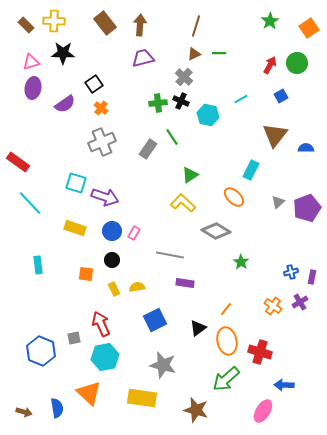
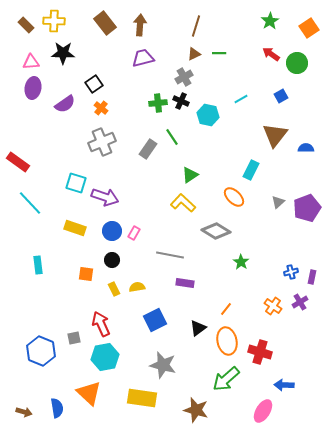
pink triangle at (31, 62): rotated 12 degrees clockwise
red arrow at (270, 65): moved 1 px right, 11 px up; rotated 84 degrees counterclockwise
gray cross at (184, 77): rotated 18 degrees clockwise
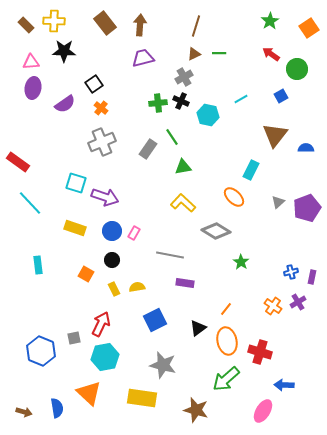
black star at (63, 53): moved 1 px right, 2 px up
green circle at (297, 63): moved 6 px down
green triangle at (190, 175): moved 7 px left, 8 px up; rotated 24 degrees clockwise
orange square at (86, 274): rotated 21 degrees clockwise
purple cross at (300, 302): moved 2 px left
red arrow at (101, 324): rotated 50 degrees clockwise
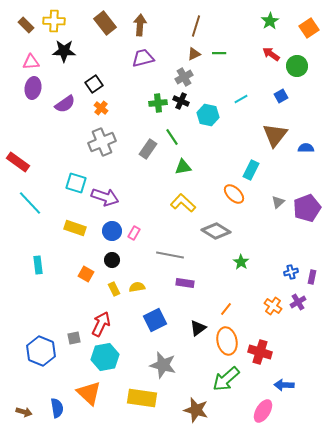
green circle at (297, 69): moved 3 px up
orange ellipse at (234, 197): moved 3 px up
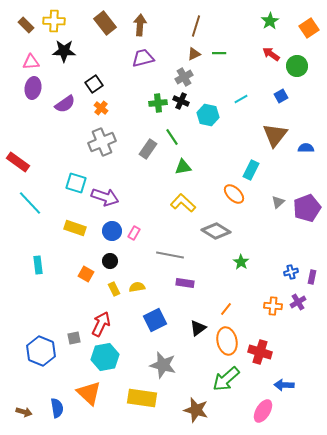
black circle at (112, 260): moved 2 px left, 1 px down
orange cross at (273, 306): rotated 30 degrees counterclockwise
